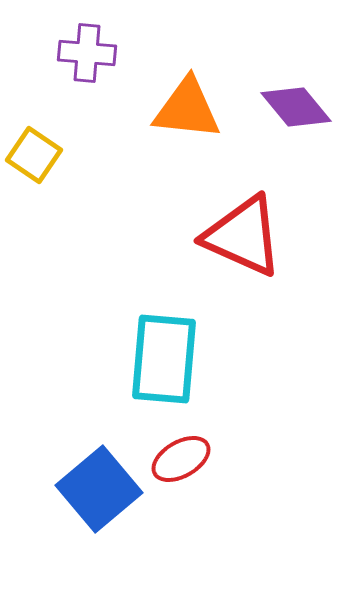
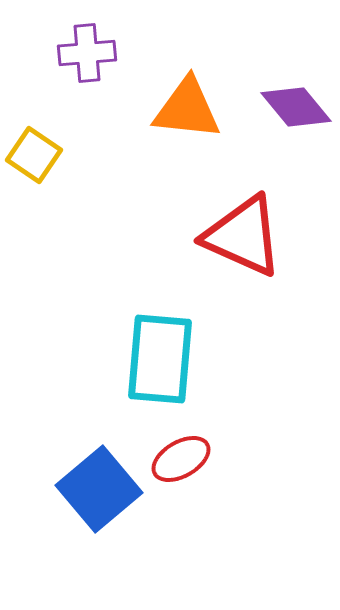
purple cross: rotated 10 degrees counterclockwise
cyan rectangle: moved 4 px left
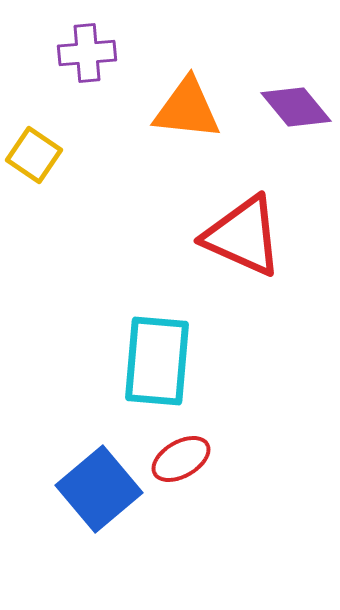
cyan rectangle: moved 3 px left, 2 px down
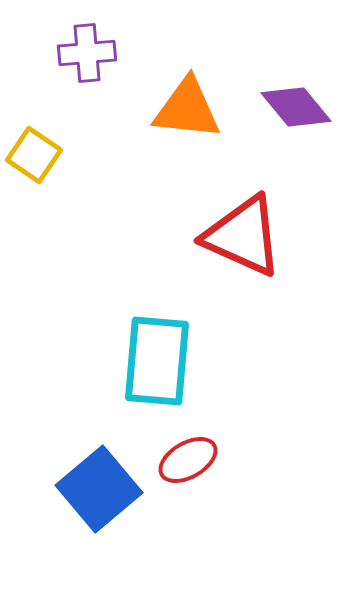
red ellipse: moved 7 px right, 1 px down
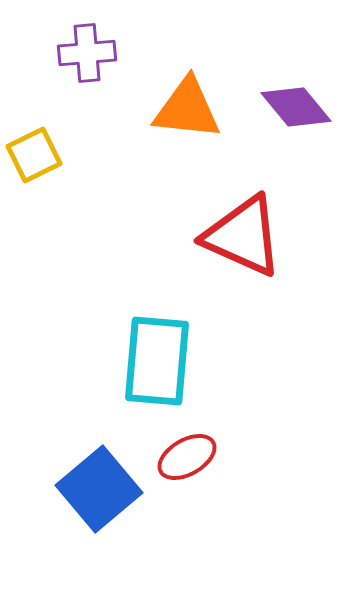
yellow square: rotated 30 degrees clockwise
red ellipse: moved 1 px left, 3 px up
